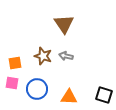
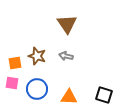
brown triangle: moved 3 px right
brown star: moved 6 px left
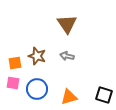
gray arrow: moved 1 px right
pink square: moved 1 px right
orange triangle: rotated 18 degrees counterclockwise
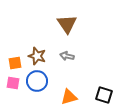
blue circle: moved 8 px up
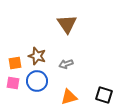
gray arrow: moved 1 px left, 8 px down; rotated 32 degrees counterclockwise
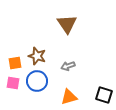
gray arrow: moved 2 px right, 2 px down
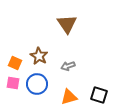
brown star: moved 2 px right; rotated 12 degrees clockwise
orange square: rotated 32 degrees clockwise
blue circle: moved 3 px down
black square: moved 5 px left
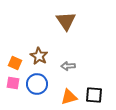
brown triangle: moved 1 px left, 3 px up
gray arrow: rotated 16 degrees clockwise
black square: moved 5 px left; rotated 12 degrees counterclockwise
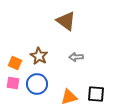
brown triangle: rotated 20 degrees counterclockwise
gray arrow: moved 8 px right, 9 px up
black square: moved 2 px right, 1 px up
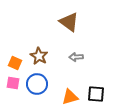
brown triangle: moved 3 px right, 1 px down
orange triangle: moved 1 px right
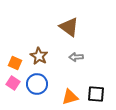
brown triangle: moved 5 px down
pink square: rotated 24 degrees clockwise
